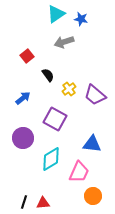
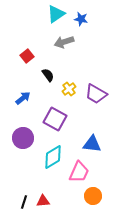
purple trapezoid: moved 1 px right, 1 px up; rotated 10 degrees counterclockwise
cyan diamond: moved 2 px right, 2 px up
red triangle: moved 2 px up
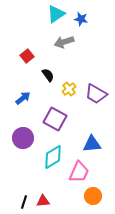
blue triangle: rotated 12 degrees counterclockwise
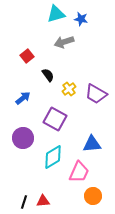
cyan triangle: rotated 18 degrees clockwise
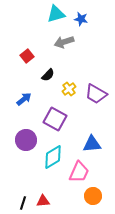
black semicircle: rotated 80 degrees clockwise
blue arrow: moved 1 px right, 1 px down
purple circle: moved 3 px right, 2 px down
black line: moved 1 px left, 1 px down
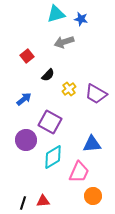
purple square: moved 5 px left, 3 px down
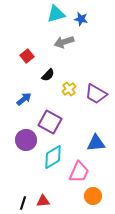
blue triangle: moved 4 px right, 1 px up
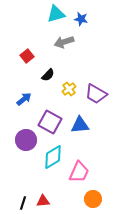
blue triangle: moved 16 px left, 18 px up
orange circle: moved 3 px down
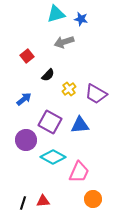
cyan diamond: rotated 60 degrees clockwise
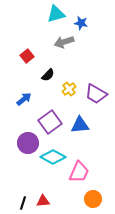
blue star: moved 4 px down
purple square: rotated 25 degrees clockwise
purple circle: moved 2 px right, 3 px down
